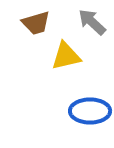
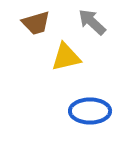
yellow triangle: moved 1 px down
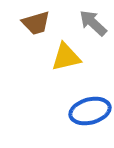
gray arrow: moved 1 px right, 1 px down
blue ellipse: rotated 15 degrees counterclockwise
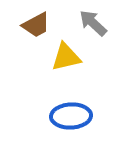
brown trapezoid: moved 2 px down; rotated 12 degrees counterclockwise
blue ellipse: moved 19 px left, 5 px down; rotated 12 degrees clockwise
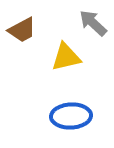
brown trapezoid: moved 14 px left, 5 px down
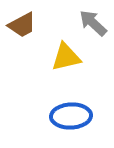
brown trapezoid: moved 5 px up
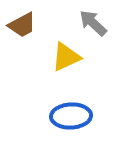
yellow triangle: rotated 12 degrees counterclockwise
